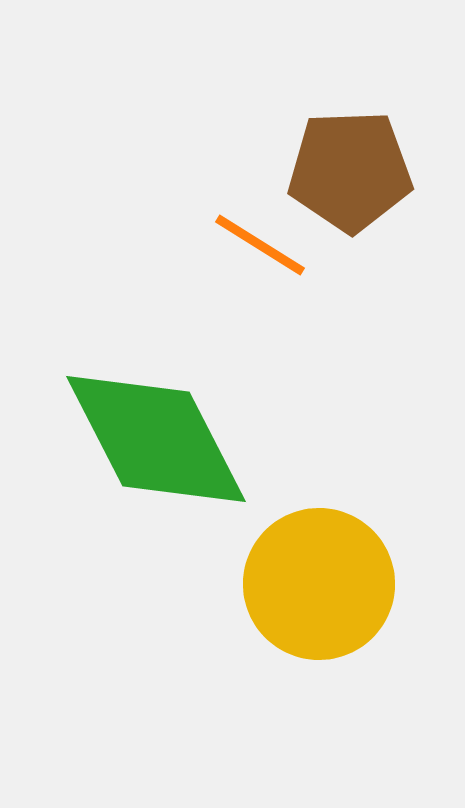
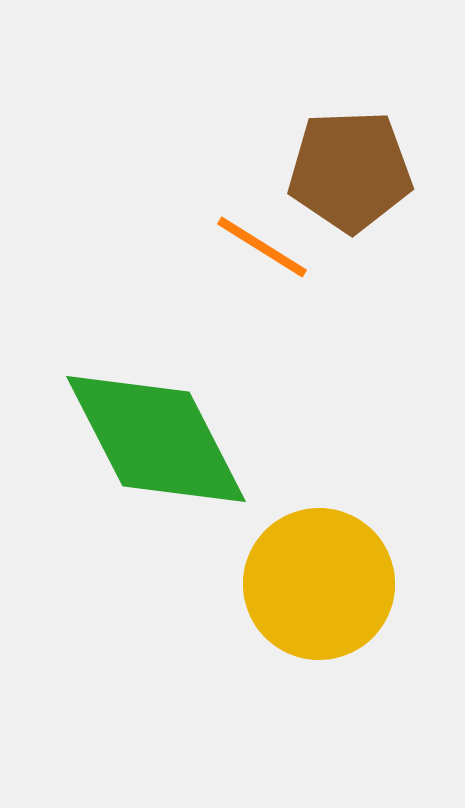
orange line: moved 2 px right, 2 px down
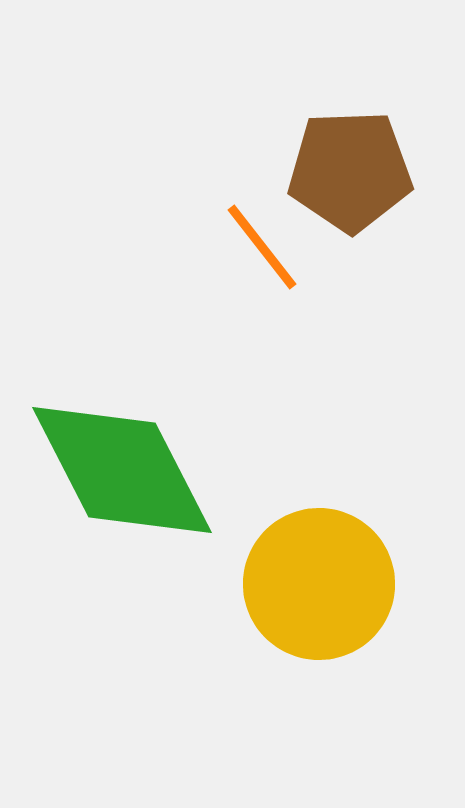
orange line: rotated 20 degrees clockwise
green diamond: moved 34 px left, 31 px down
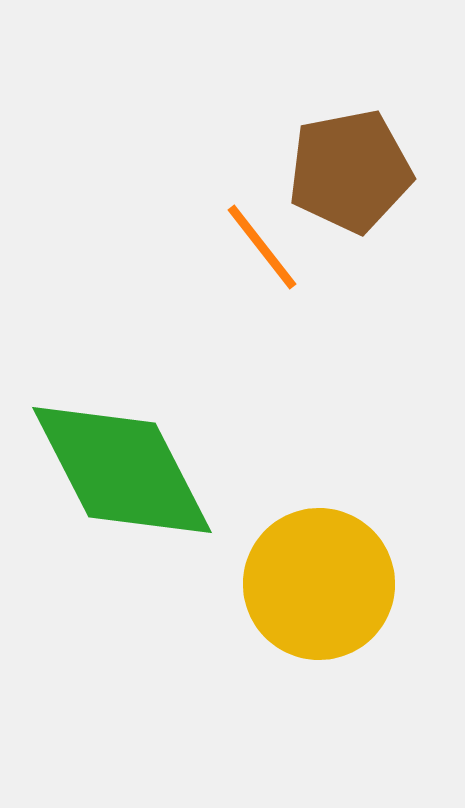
brown pentagon: rotated 9 degrees counterclockwise
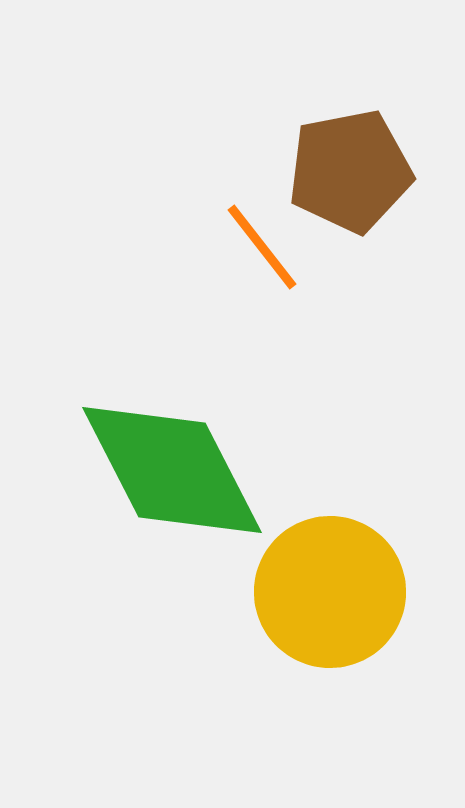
green diamond: moved 50 px right
yellow circle: moved 11 px right, 8 px down
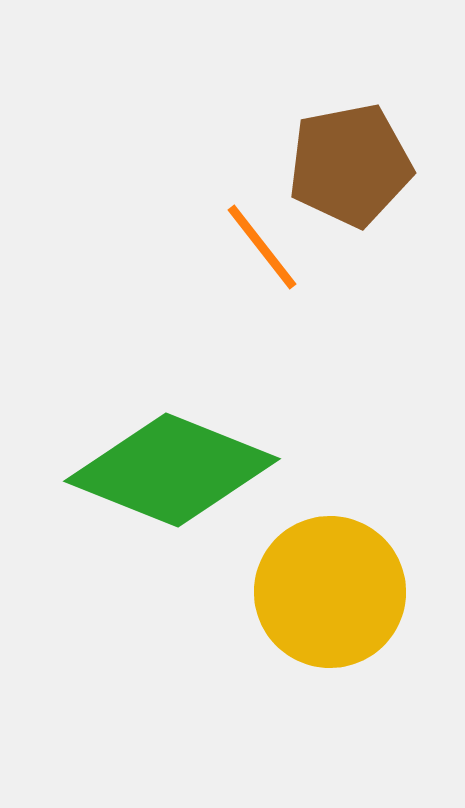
brown pentagon: moved 6 px up
green diamond: rotated 41 degrees counterclockwise
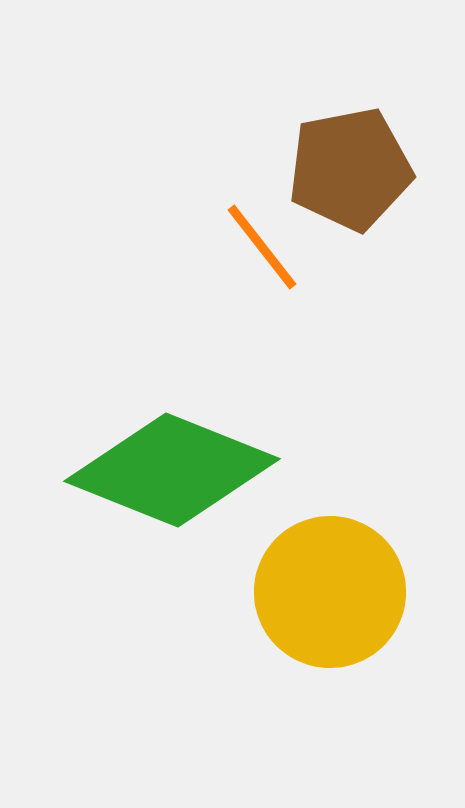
brown pentagon: moved 4 px down
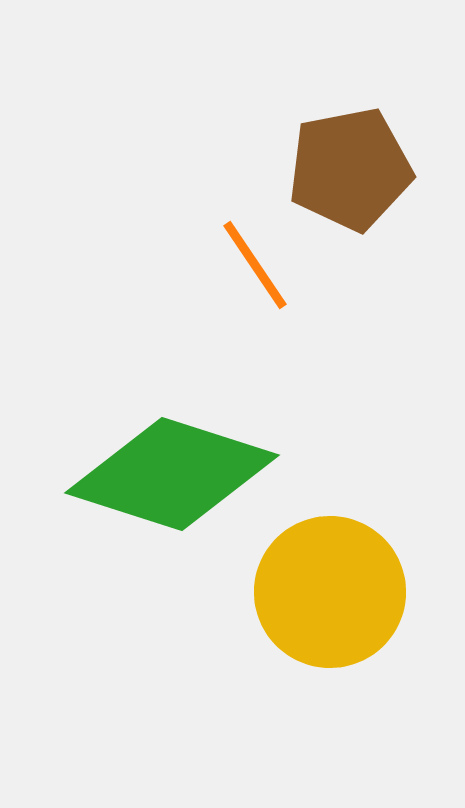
orange line: moved 7 px left, 18 px down; rotated 4 degrees clockwise
green diamond: moved 4 px down; rotated 4 degrees counterclockwise
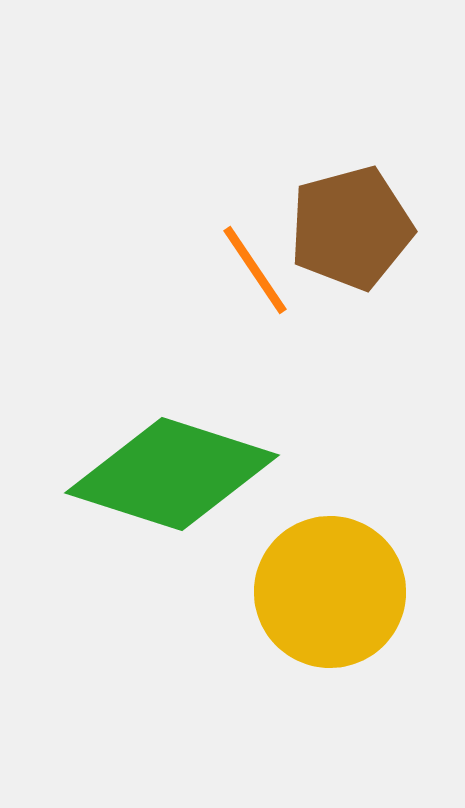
brown pentagon: moved 1 px right, 59 px down; rotated 4 degrees counterclockwise
orange line: moved 5 px down
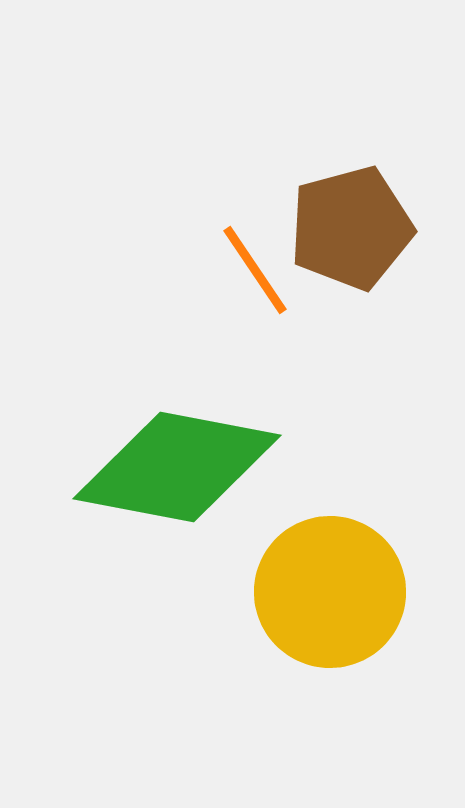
green diamond: moved 5 px right, 7 px up; rotated 7 degrees counterclockwise
